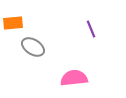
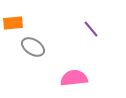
purple line: rotated 18 degrees counterclockwise
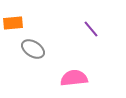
gray ellipse: moved 2 px down
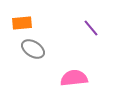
orange rectangle: moved 9 px right
purple line: moved 1 px up
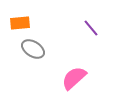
orange rectangle: moved 2 px left
pink semicircle: rotated 36 degrees counterclockwise
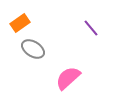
orange rectangle: rotated 30 degrees counterclockwise
pink semicircle: moved 6 px left
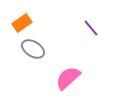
orange rectangle: moved 2 px right
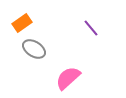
gray ellipse: moved 1 px right
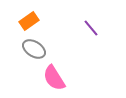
orange rectangle: moved 7 px right, 2 px up
pink semicircle: moved 14 px left; rotated 80 degrees counterclockwise
